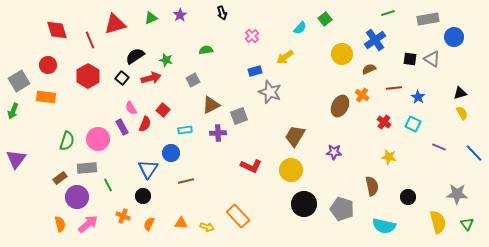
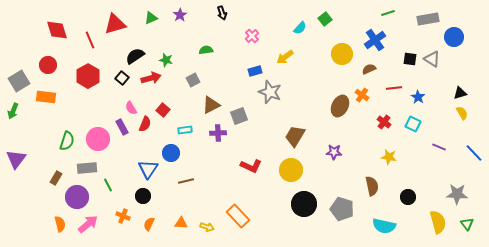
brown rectangle at (60, 178): moved 4 px left; rotated 24 degrees counterclockwise
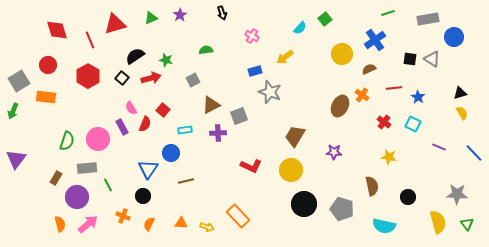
pink cross at (252, 36): rotated 16 degrees counterclockwise
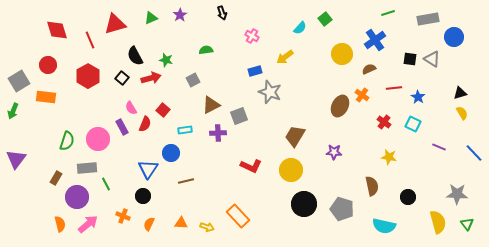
black semicircle at (135, 56): rotated 84 degrees counterclockwise
green line at (108, 185): moved 2 px left, 1 px up
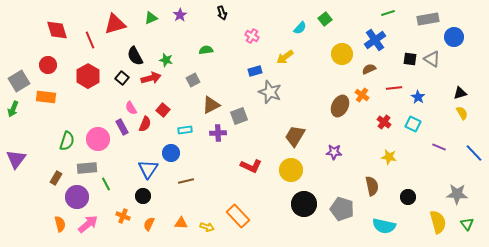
green arrow at (13, 111): moved 2 px up
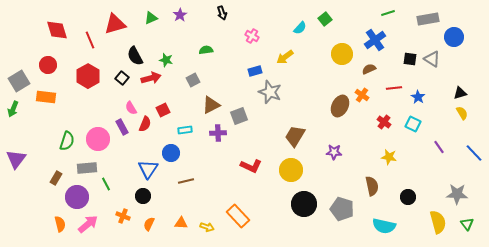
red square at (163, 110): rotated 24 degrees clockwise
purple line at (439, 147): rotated 32 degrees clockwise
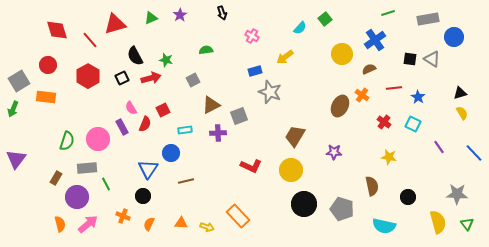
red line at (90, 40): rotated 18 degrees counterclockwise
black square at (122, 78): rotated 24 degrees clockwise
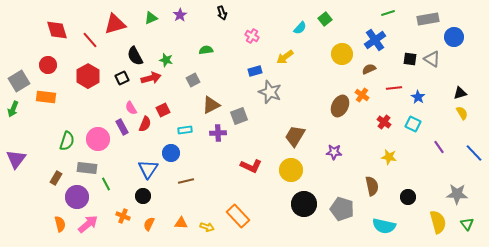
gray rectangle at (87, 168): rotated 12 degrees clockwise
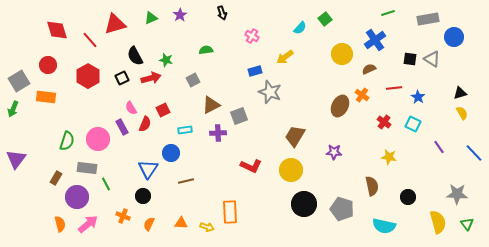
orange rectangle at (238, 216): moved 8 px left, 4 px up; rotated 40 degrees clockwise
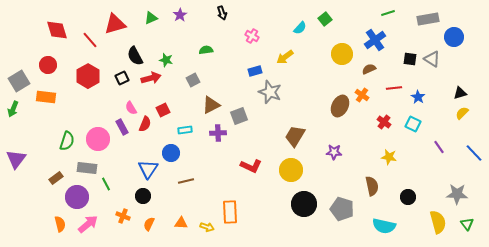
yellow semicircle at (462, 113): rotated 104 degrees counterclockwise
brown rectangle at (56, 178): rotated 24 degrees clockwise
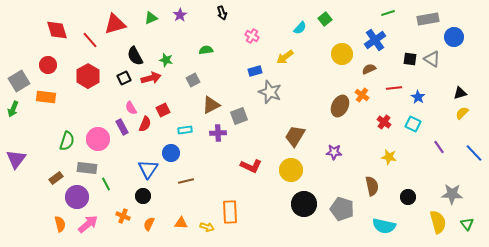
black square at (122, 78): moved 2 px right
gray star at (457, 194): moved 5 px left
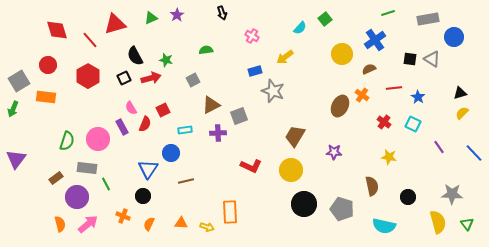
purple star at (180, 15): moved 3 px left
gray star at (270, 92): moved 3 px right, 1 px up
